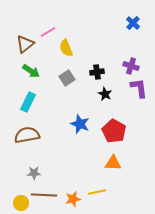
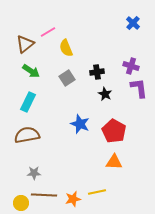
orange triangle: moved 1 px right, 1 px up
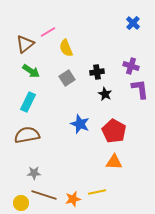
purple L-shape: moved 1 px right, 1 px down
brown line: rotated 15 degrees clockwise
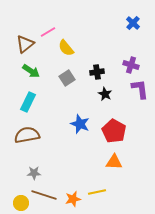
yellow semicircle: rotated 18 degrees counterclockwise
purple cross: moved 1 px up
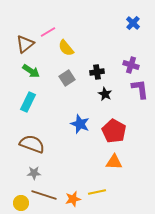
brown semicircle: moved 5 px right, 9 px down; rotated 30 degrees clockwise
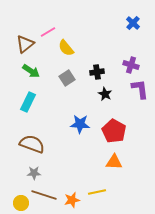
blue star: rotated 18 degrees counterclockwise
orange star: moved 1 px left, 1 px down
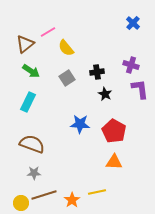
brown line: rotated 35 degrees counterclockwise
orange star: rotated 21 degrees counterclockwise
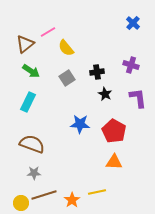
purple L-shape: moved 2 px left, 9 px down
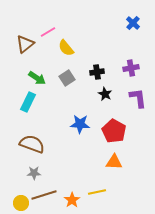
purple cross: moved 3 px down; rotated 28 degrees counterclockwise
green arrow: moved 6 px right, 7 px down
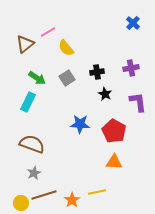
purple L-shape: moved 4 px down
gray star: rotated 24 degrees counterclockwise
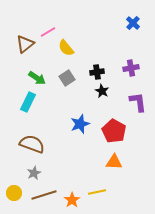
black star: moved 3 px left, 3 px up
blue star: rotated 24 degrees counterclockwise
yellow circle: moved 7 px left, 10 px up
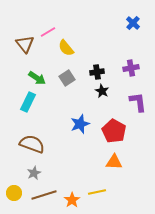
brown triangle: rotated 30 degrees counterclockwise
